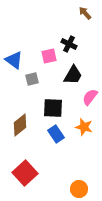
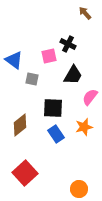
black cross: moved 1 px left
gray square: rotated 24 degrees clockwise
orange star: rotated 30 degrees counterclockwise
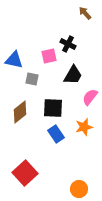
blue triangle: rotated 24 degrees counterclockwise
brown diamond: moved 13 px up
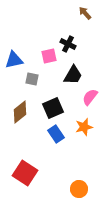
blue triangle: rotated 24 degrees counterclockwise
black square: rotated 25 degrees counterclockwise
red square: rotated 15 degrees counterclockwise
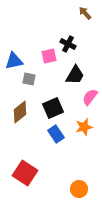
blue triangle: moved 1 px down
black trapezoid: moved 2 px right
gray square: moved 3 px left
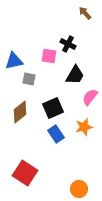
pink square: rotated 21 degrees clockwise
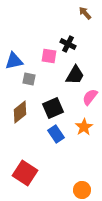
orange star: rotated 18 degrees counterclockwise
orange circle: moved 3 px right, 1 px down
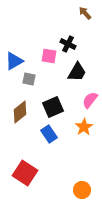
blue triangle: rotated 18 degrees counterclockwise
black trapezoid: moved 2 px right, 3 px up
pink semicircle: moved 3 px down
black square: moved 1 px up
blue rectangle: moved 7 px left
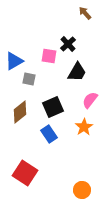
black cross: rotated 21 degrees clockwise
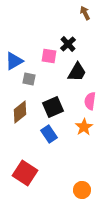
brown arrow: rotated 16 degrees clockwise
pink semicircle: moved 1 px down; rotated 30 degrees counterclockwise
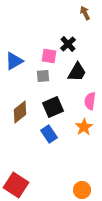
gray square: moved 14 px right, 3 px up; rotated 16 degrees counterclockwise
red square: moved 9 px left, 12 px down
